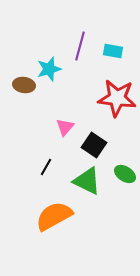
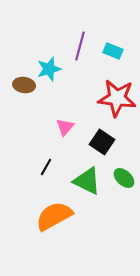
cyan rectangle: rotated 12 degrees clockwise
black square: moved 8 px right, 3 px up
green ellipse: moved 1 px left, 4 px down; rotated 10 degrees clockwise
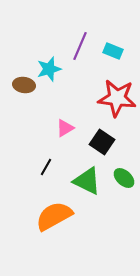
purple line: rotated 8 degrees clockwise
pink triangle: moved 1 px down; rotated 18 degrees clockwise
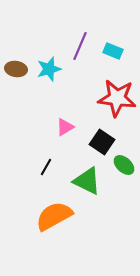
brown ellipse: moved 8 px left, 16 px up
pink triangle: moved 1 px up
green ellipse: moved 13 px up
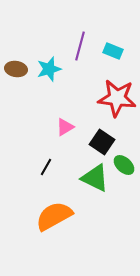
purple line: rotated 8 degrees counterclockwise
green triangle: moved 8 px right, 3 px up
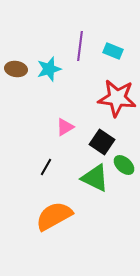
purple line: rotated 8 degrees counterclockwise
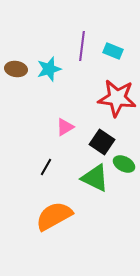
purple line: moved 2 px right
green ellipse: moved 1 px up; rotated 15 degrees counterclockwise
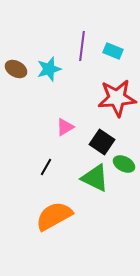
brown ellipse: rotated 20 degrees clockwise
red star: rotated 12 degrees counterclockwise
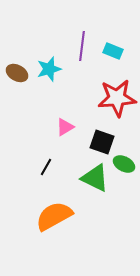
brown ellipse: moved 1 px right, 4 px down
black square: rotated 15 degrees counterclockwise
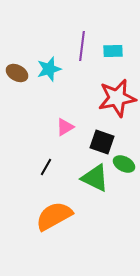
cyan rectangle: rotated 24 degrees counterclockwise
red star: rotated 6 degrees counterclockwise
